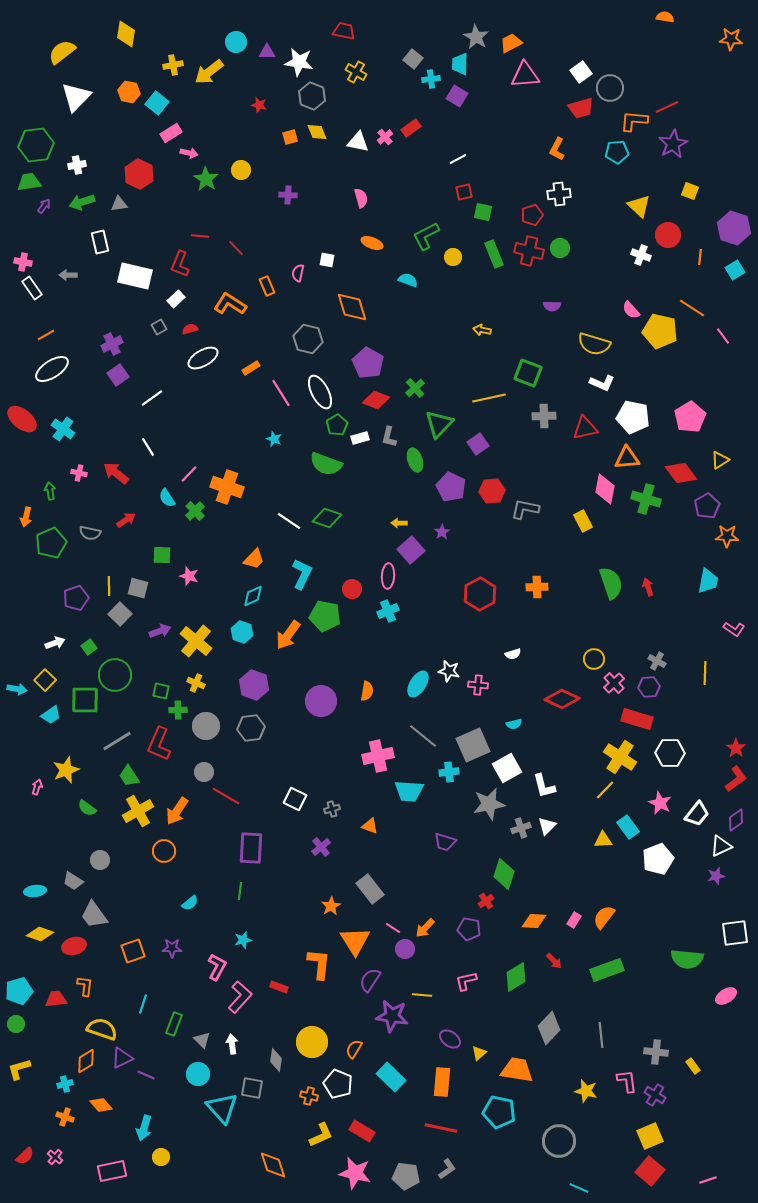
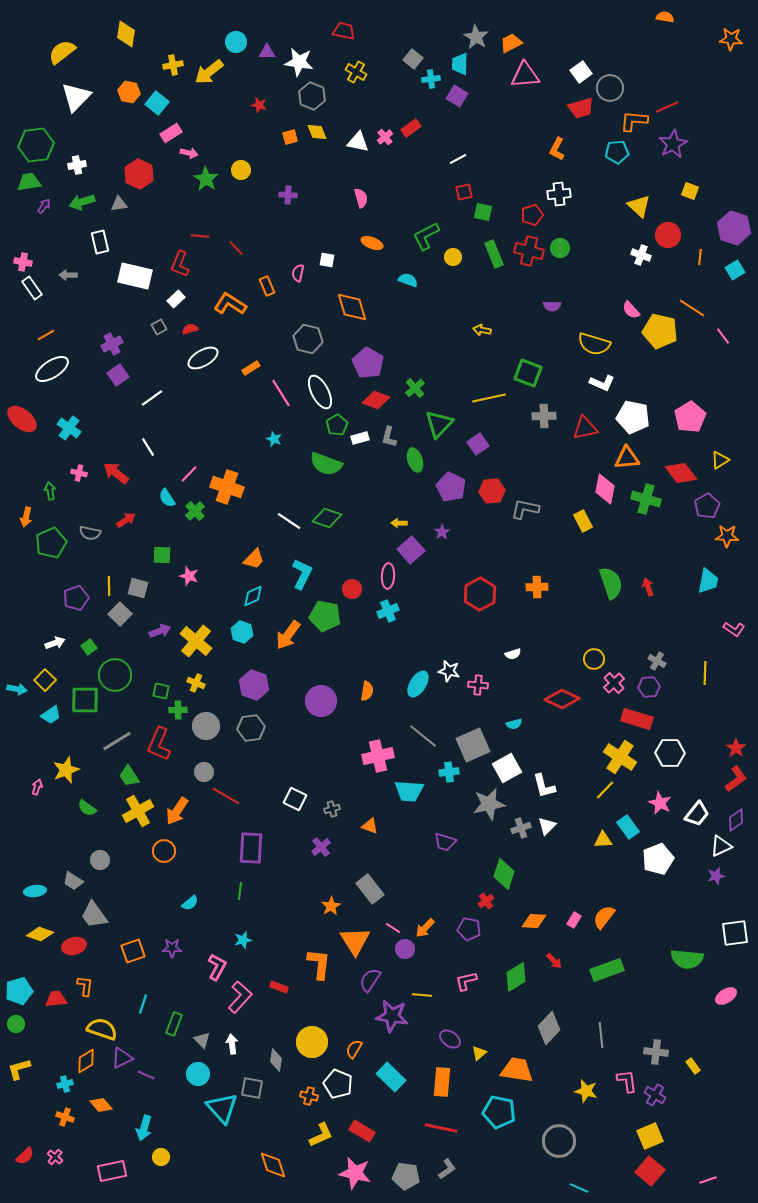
cyan cross at (63, 429): moved 6 px right, 1 px up
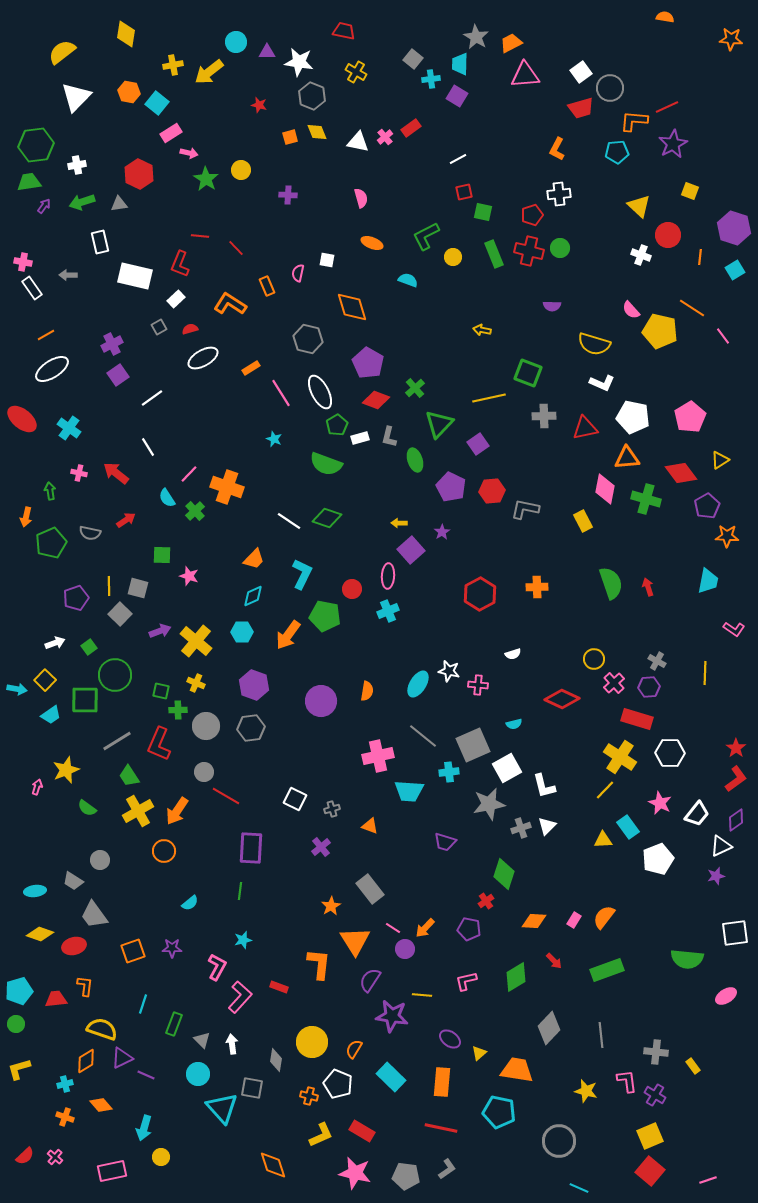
cyan hexagon at (242, 632): rotated 20 degrees counterclockwise
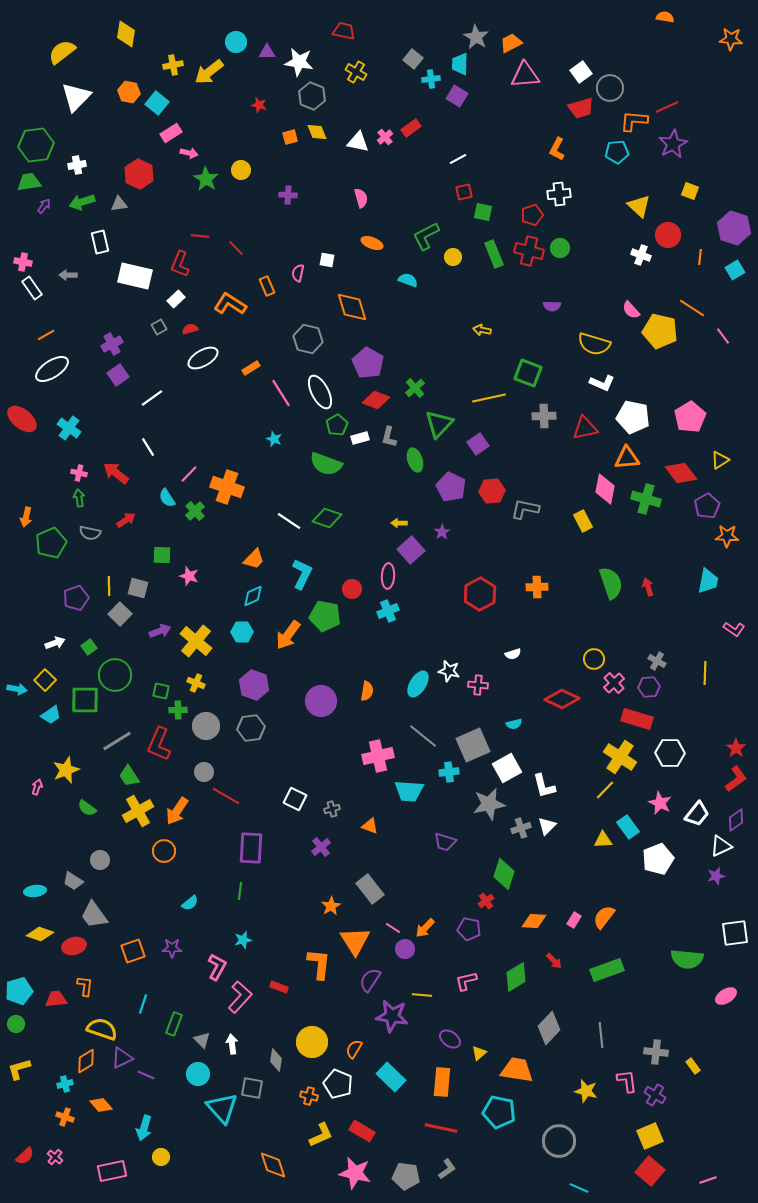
green arrow at (50, 491): moved 29 px right, 7 px down
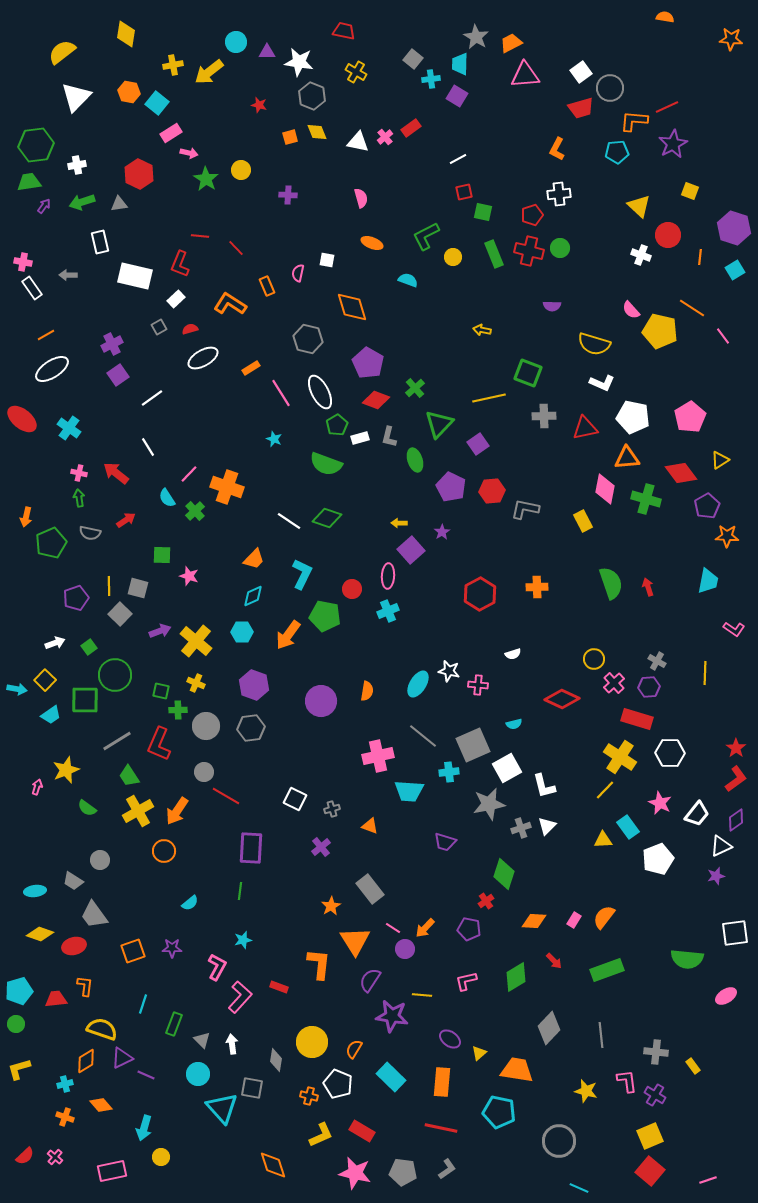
gray pentagon at (406, 1176): moved 3 px left, 4 px up
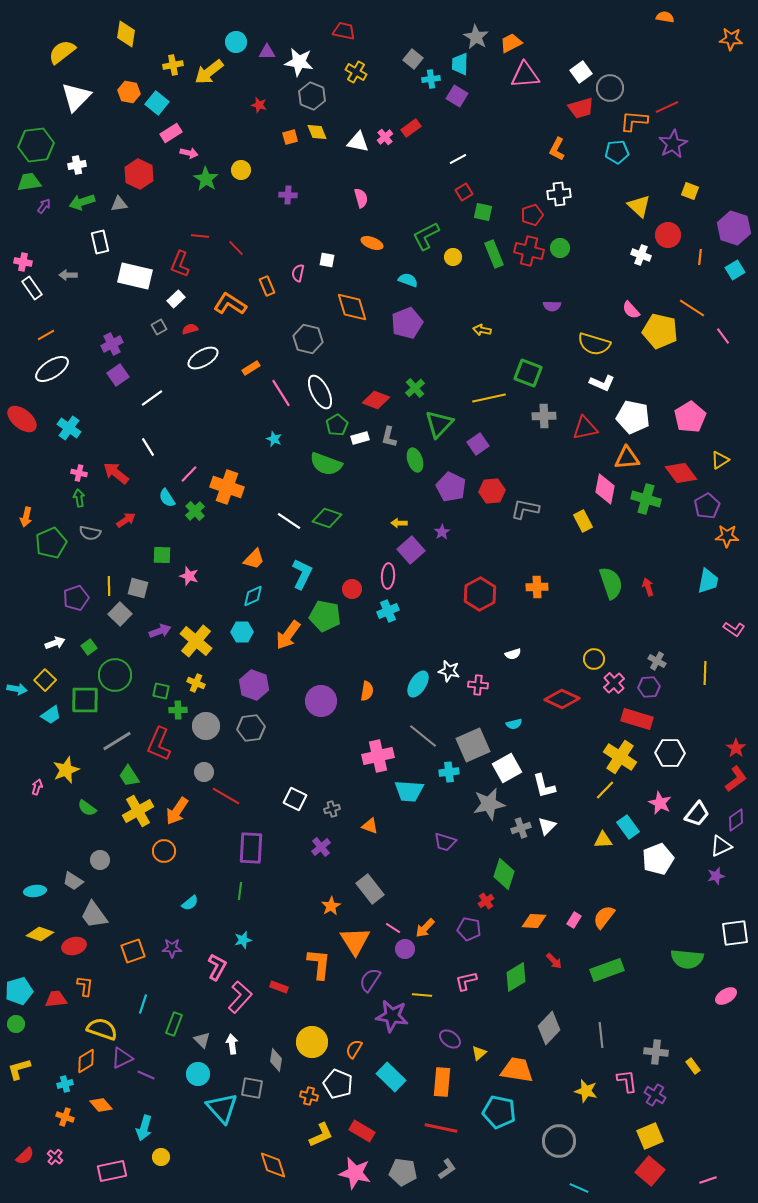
red square at (464, 192): rotated 18 degrees counterclockwise
purple pentagon at (368, 363): moved 39 px right, 40 px up; rotated 20 degrees clockwise
